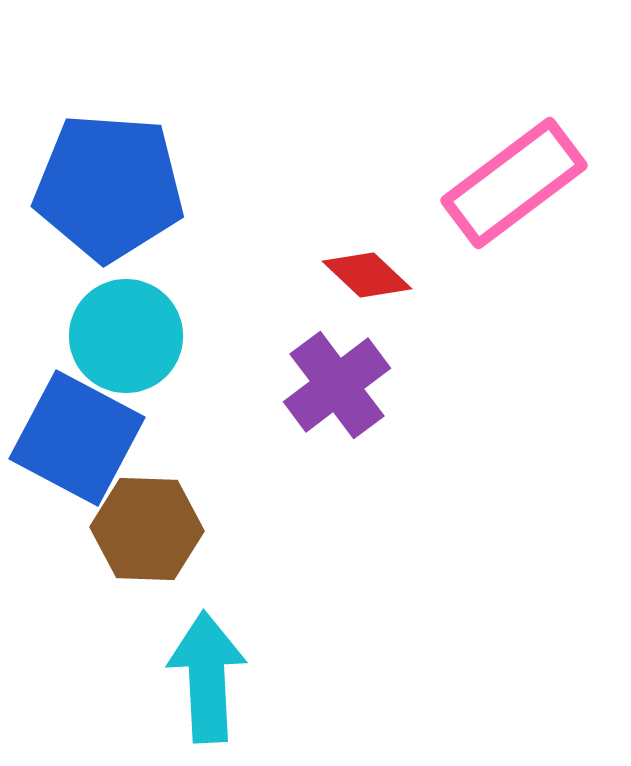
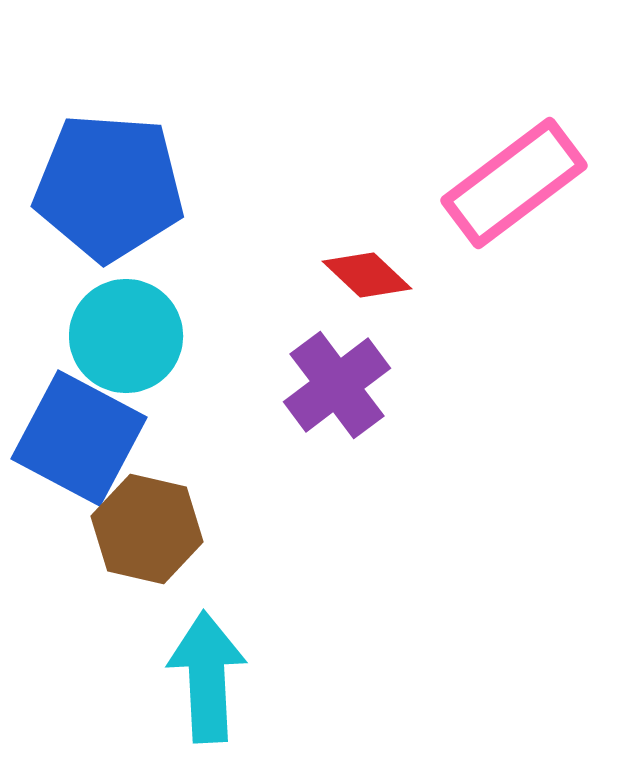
blue square: moved 2 px right
brown hexagon: rotated 11 degrees clockwise
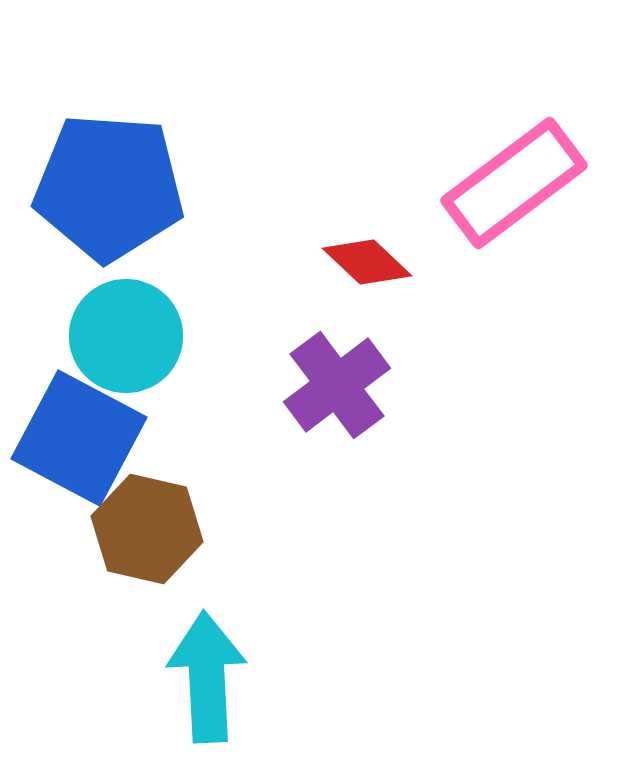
red diamond: moved 13 px up
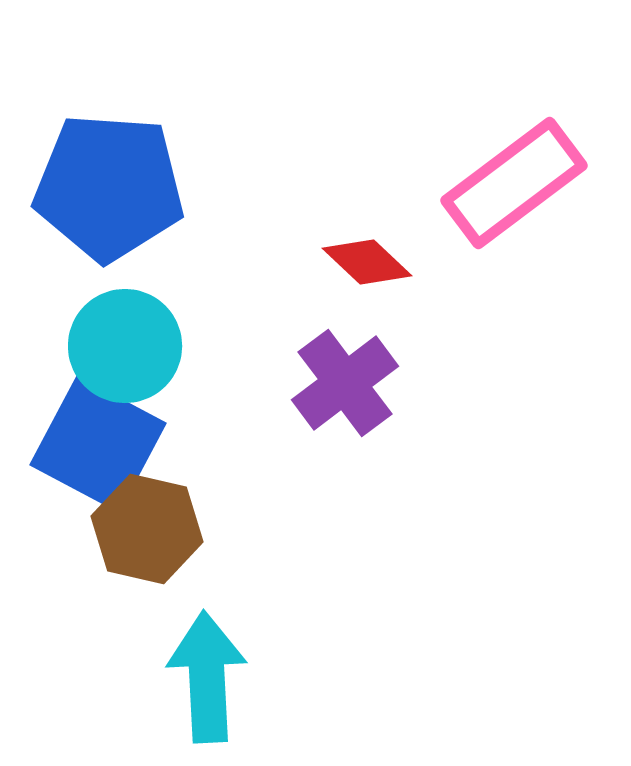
cyan circle: moved 1 px left, 10 px down
purple cross: moved 8 px right, 2 px up
blue square: moved 19 px right, 6 px down
